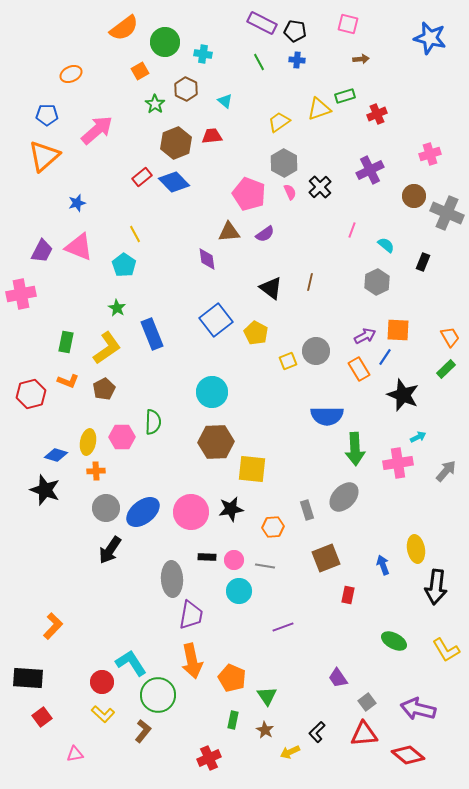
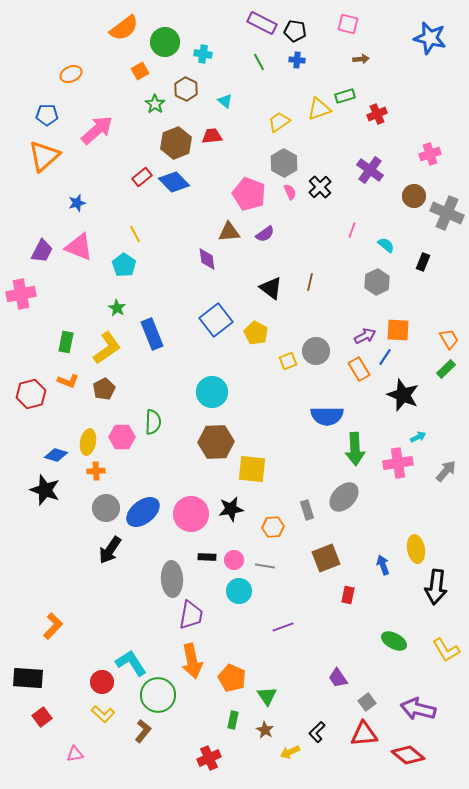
purple cross at (370, 170): rotated 28 degrees counterclockwise
orange trapezoid at (450, 337): moved 1 px left, 2 px down
pink circle at (191, 512): moved 2 px down
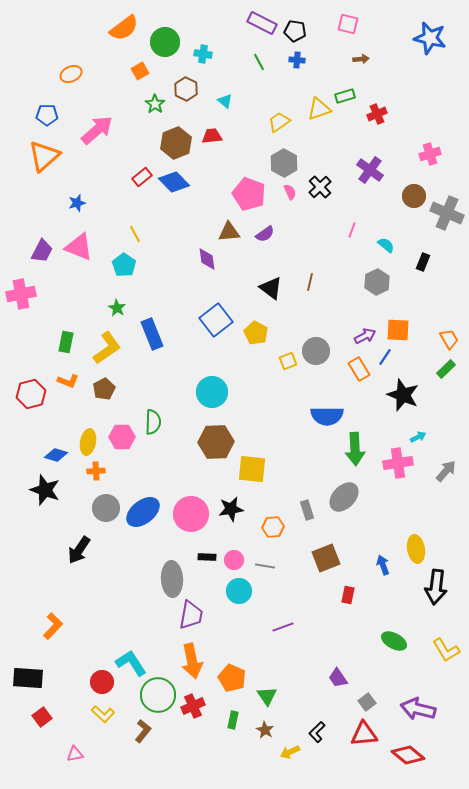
black arrow at (110, 550): moved 31 px left
red cross at (209, 758): moved 16 px left, 52 px up
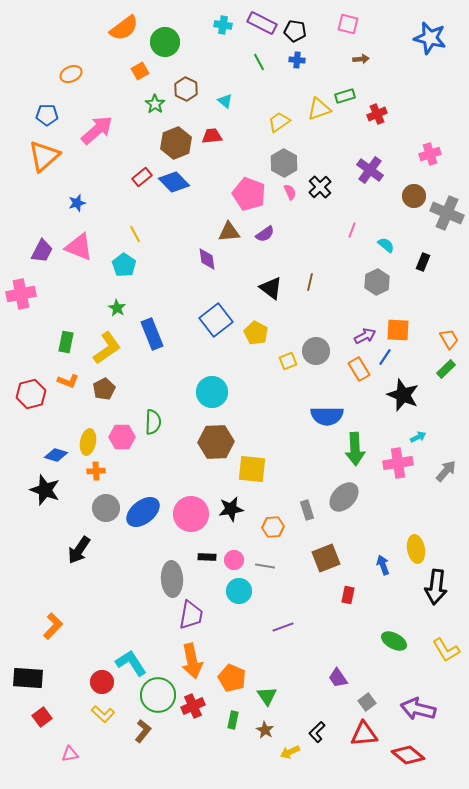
cyan cross at (203, 54): moved 20 px right, 29 px up
pink triangle at (75, 754): moved 5 px left
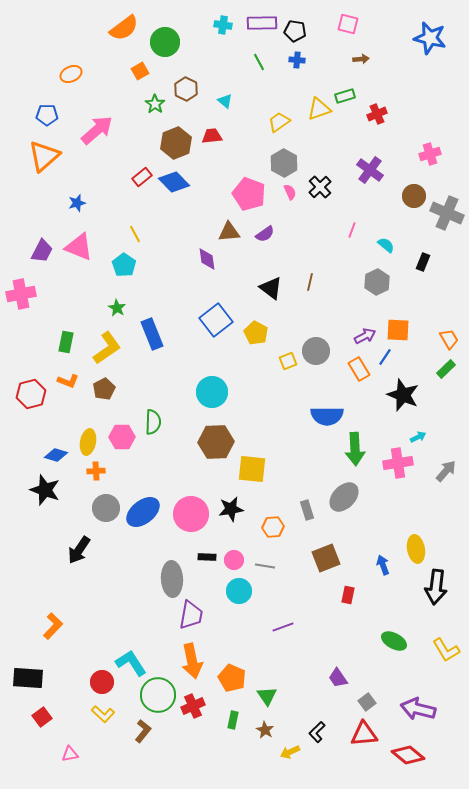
purple rectangle at (262, 23): rotated 28 degrees counterclockwise
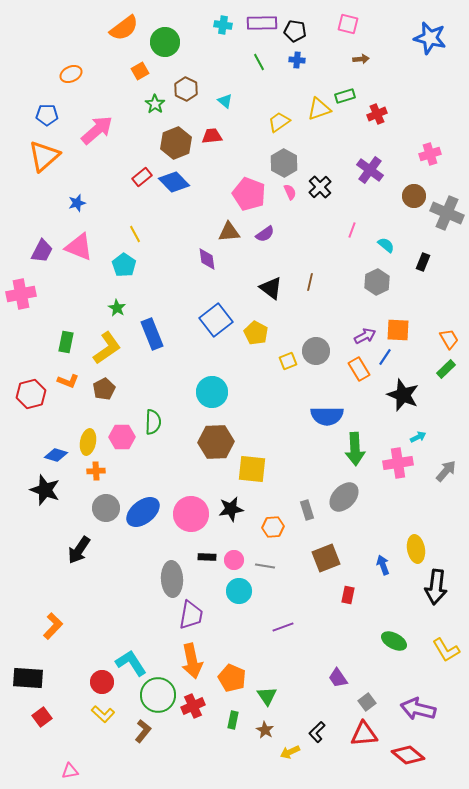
pink triangle at (70, 754): moved 17 px down
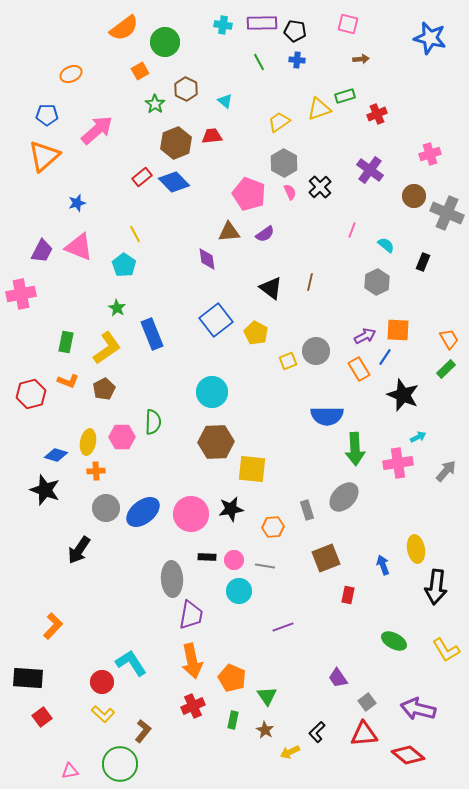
green circle at (158, 695): moved 38 px left, 69 px down
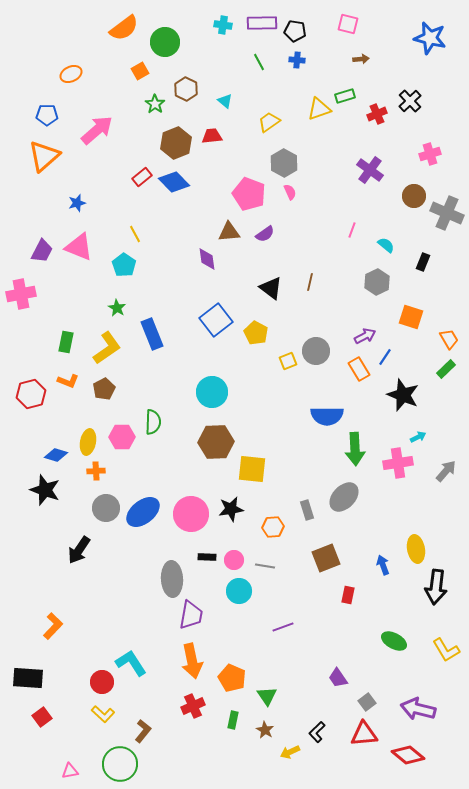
yellow trapezoid at (279, 122): moved 10 px left
black cross at (320, 187): moved 90 px right, 86 px up
orange square at (398, 330): moved 13 px right, 13 px up; rotated 15 degrees clockwise
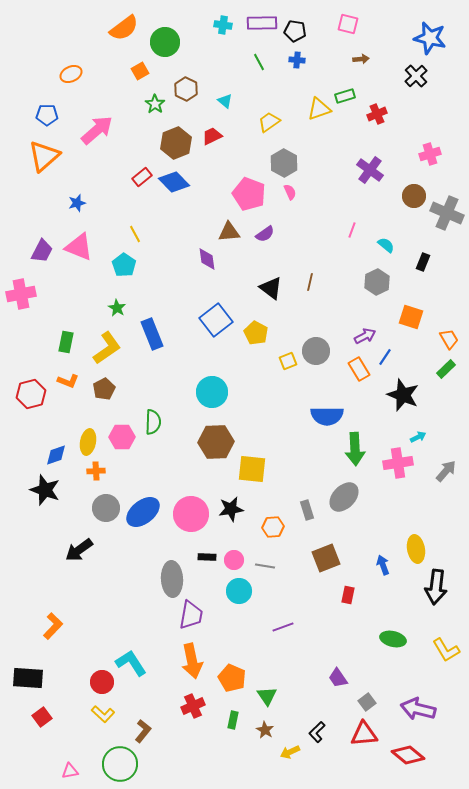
black cross at (410, 101): moved 6 px right, 25 px up
red trapezoid at (212, 136): rotated 20 degrees counterclockwise
blue diamond at (56, 455): rotated 35 degrees counterclockwise
black arrow at (79, 550): rotated 20 degrees clockwise
green ellipse at (394, 641): moved 1 px left, 2 px up; rotated 15 degrees counterclockwise
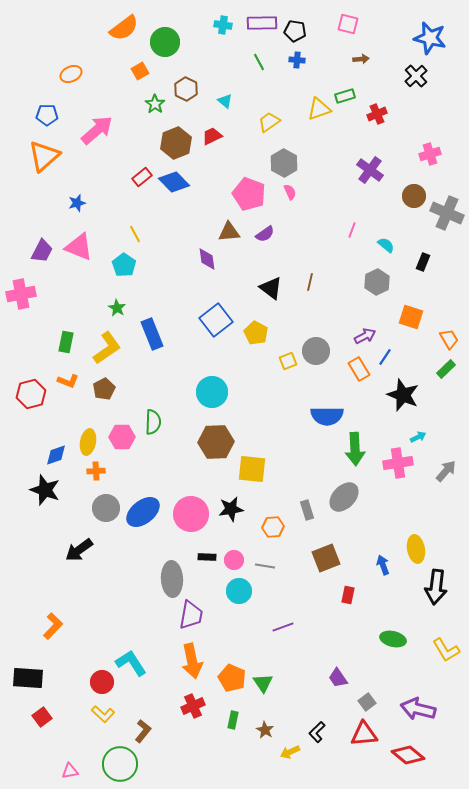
green triangle at (267, 696): moved 4 px left, 13 px up
